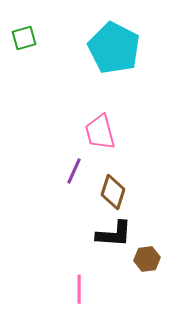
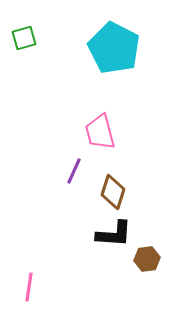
pink line: moved 50 px left, 2 px up; rotated 8 degrees clockwise
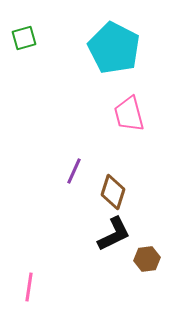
pink trapezoid: moved 29 px right, 18 px up
black L-shape: rotated 30 degrees counterclockwise
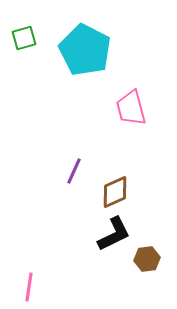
cyan pentagon: moved 29 px left, 2 px down
pink trapezoid: moved 2 px right, 6 px up
brown diamond: moved 2 px right; rotated 48 degrees clockwise
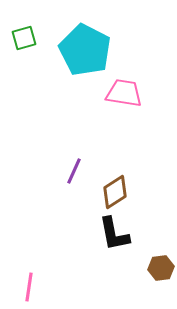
pink trapezoid: moved 7 px left, 15 px up; rotated 114 degrees clockwise
brown diamond: rotated 8 degrees counterclockwise
black L-shape: rotated 105 degrees clockwise
brown hexagon: moved 14 px right, 9 px down
